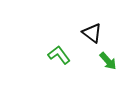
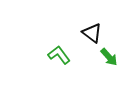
green arrow: moved 1 px right, 4 px up
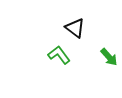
black triangle: moved 17 px left, 5 px up
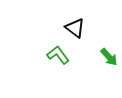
green L-shape: moved 1 px left
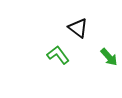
black triangle: moved 3 px right
